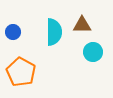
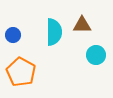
blue circle: moved 3 px down
cyan circle: moved 3 px right, 3 px down
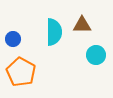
blue circle: moved 4 px down
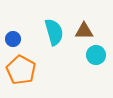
brown triangle: moved 2 px right, 6 px down
cyan semicircle: rotated 16 degrees counterclockwise
orange pentagon: moved 2 px up
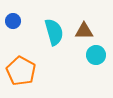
blue circle: moved 18 px up
orange pentagon: moved 1 px down
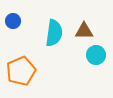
cyan semicircle: moved 1 px down; rotated 24 degrees clockwise
orange pentagon: rotated 20 degrees clockwise
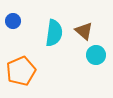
brown triangle: rotated 42 degrees clockwise
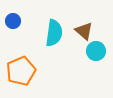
cyan circle: moved 4 px up
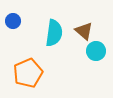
orange pentagon: moved 7 px right, 2 px down
